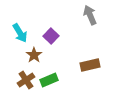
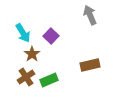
cyan arrow: moved 3 px right
brown star: moved 2 px left, 1 px up
brown cross: moved 3 px up
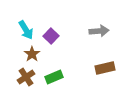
gray arrow: moved 9 px right, 16 px down; rotated 108 degrees clockwise
cyan arrow: moved 3 px right, 3 px up
brown rectangle: moved 15 px right, 3 px down
green rectangle: moved 5 px right, 3 px up
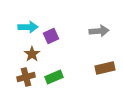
cyan arrow: moved 2 px right, 3 px up; rotated 60 degrees counterclockwise
purple square: rotated 21 degrees clockwise
brown cross: rotated 18 degrees clockwise
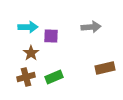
gray arrow: moved 8 px left, 4 px up
purple square: rotated 28 degrees clockwise
brown star: moved 1 px left, 1 px up
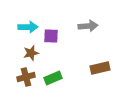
gray arrow: moved 3 px left, 1 px up
brown star: rotated 21 degrees clockwise
brown rectangle: moved 5 px left
green rectangle: moved 1 px left, 1 px down
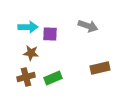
gray arrow: rotated 24 degrees clockwise
purple square: moved 1 px left, 2 px up
brown star: rotated 21 degrees clockwise
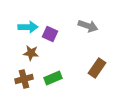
purple square: rotated 21 degrees clockwise
brown rectangle: moved 3 px left; rotated 42 degrees counterclockwise
brown cross: moved 2 px left, 2 px down
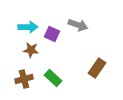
gray arrow: moved 10 px left, 1 px up
purple square: moved 2 px right
brown star: moved 3 px up
green rectangle: rotated 66 degrees clockwise
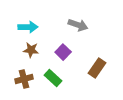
purple square: moved 11 px right, 18 px down; rotated 21 degrees clockwise
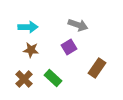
purple square: moved 6 px right, 5 px up; rotated 14 degrees clockwise
brown cross: rotated 30 degrees counterclockwise
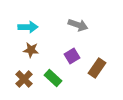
purple square: moved 3 px right, 9 px down
